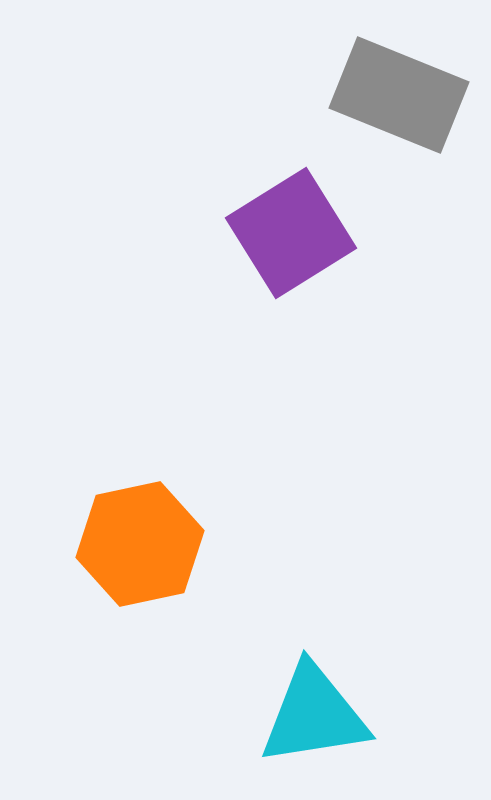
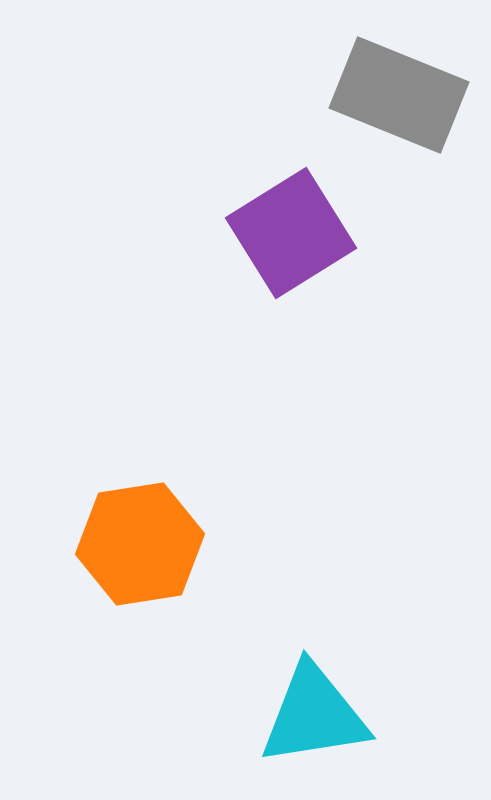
orange hexagon: rotated 3 degrees clockwise
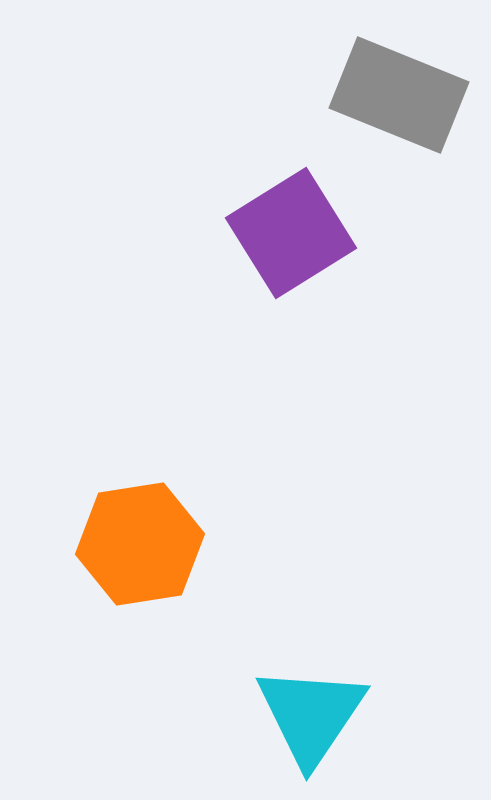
cyan triangle: moved 3 px left; rotated 47 degrees counterclockwise
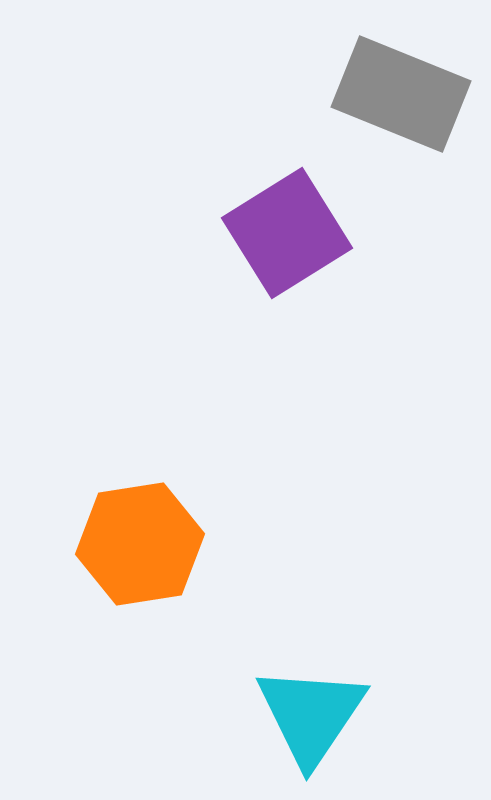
gray rectangle: moved 2 px right, 1 px up
purple square: moved 4 px left
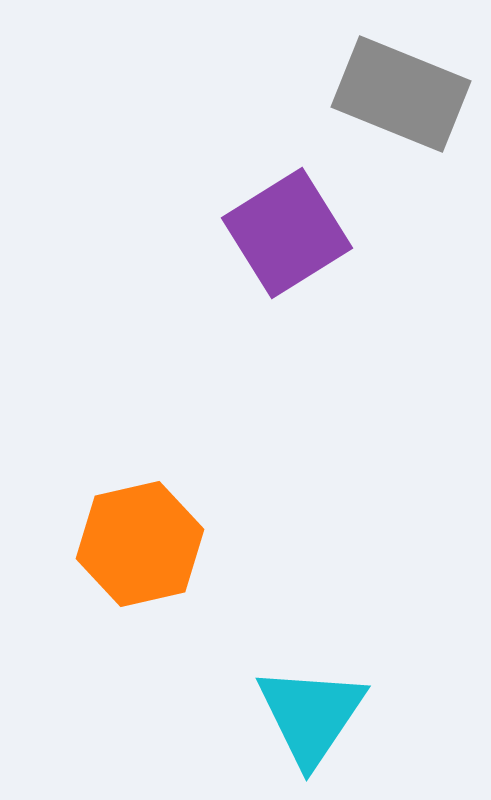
orange hexagon: rotated 4 degrees counterclockwise
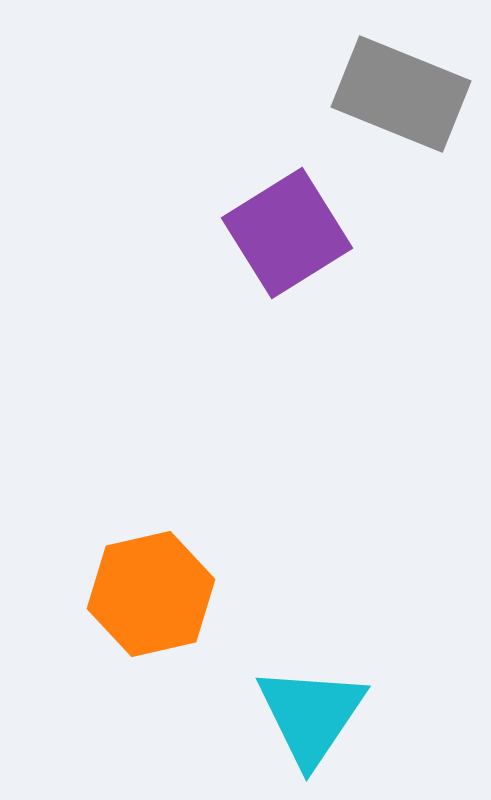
orange hexagon: moved 11 px right, 50 px down
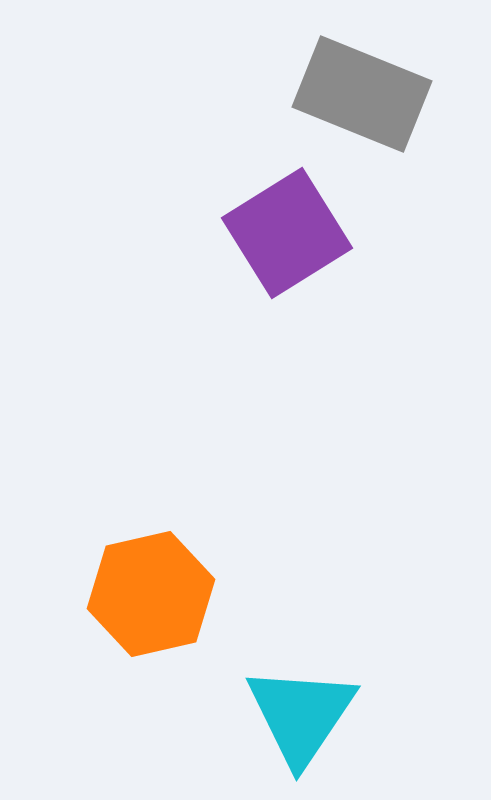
gray rectangle: moved 39 px left
cyan triangle: moved 10 px left
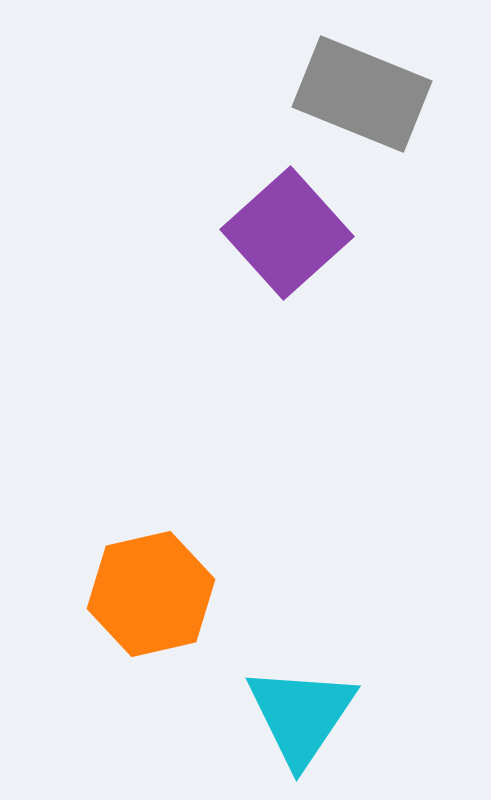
purple square: rotated 10 degrees counterclockwise
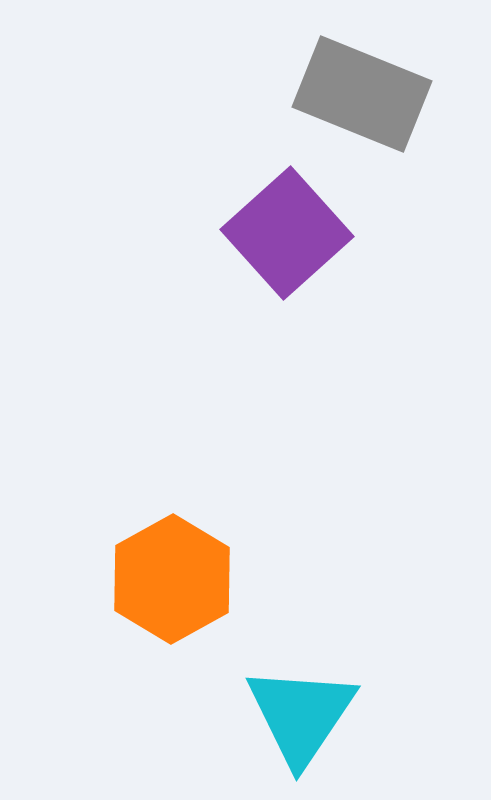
orange hexagon: moved 21 px right, 15 px up; rotated 16 degrees counterclockwise
